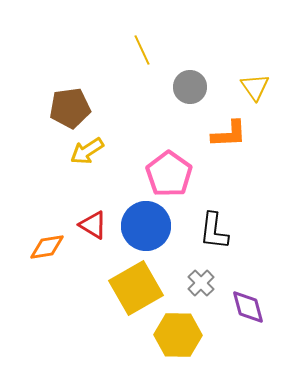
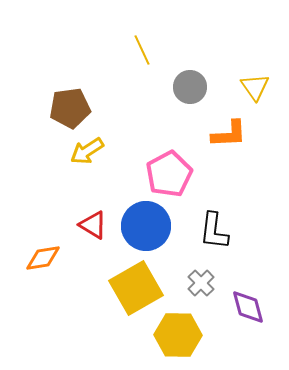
pink pentagon: rotated 9 degrees clockwise
orange diamond: moved 4 px left, 11 px down
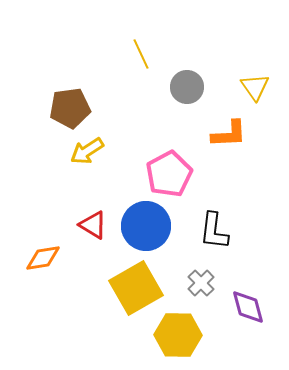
yellow line: moved 1 px left, 4 px down
gray circle: moved 3 px left
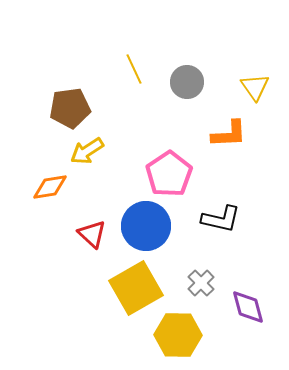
yellow line: moved 7 px left, 15 px down
gray circle: moved 5 px up
pink pentagon: rotated 6 degrees counterclockwise
red triangle: moved 1 px left, 9 px down; rotated 12 degrees clockwise
black L-shape: moved 7 px right, 12 px up; rotated 84 degrees counterclockwise
orange diamond: moved 7 px right, 71 px up
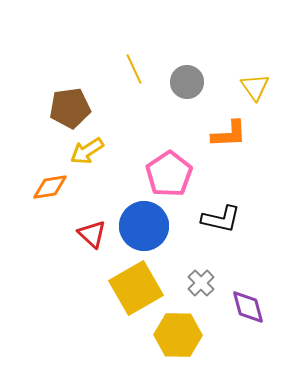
blue circle: moved 2 px left
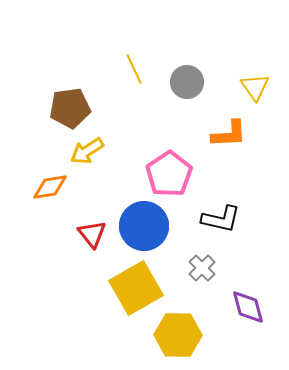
red triangle: rotated 8 degrees clockwise
gray cross: moved 1 px right, 15 px up
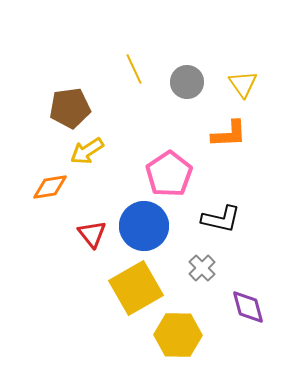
yellow triangle: moved 12 px left, 3 px up
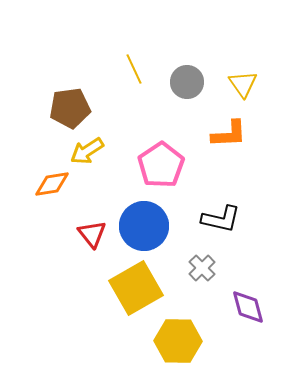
pink pentagon: moved 8 px left, 9 px up
orange diamond: moved 2 px right, 3 px up
yellow hexagon: moved 6 px down
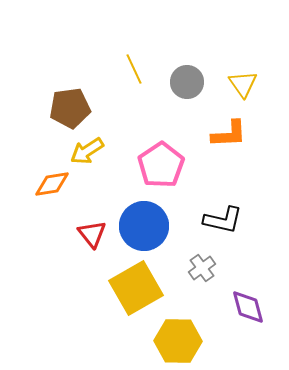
black L-shape: moved 2 px right, 1 px down
gray cross: rotated 8 degrees clockwise
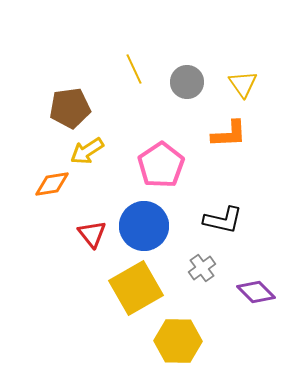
purple diamond: moved 8 px right, 15 px up; rotated 30 degrees counterclockwise
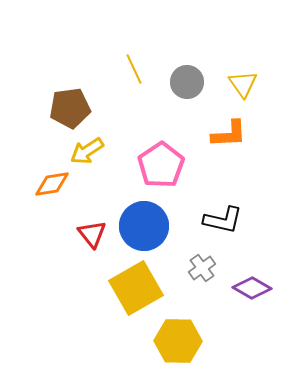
purple diamond: moved 4 px left, 4 px up; rotated 15 degrees counterclockwise
